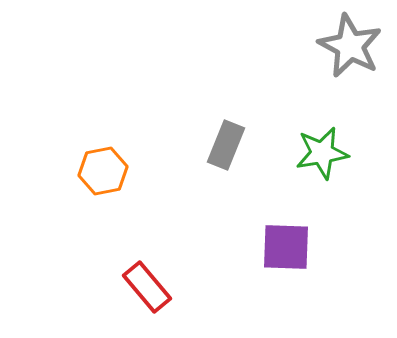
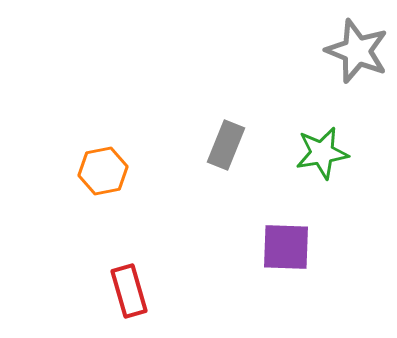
gray star: moved 7 px right, 5 px down; rotated 6 degrees counterclockwise
red rectangle: moved 18 px left, 4 px down; rotated 24 degrees clockwise
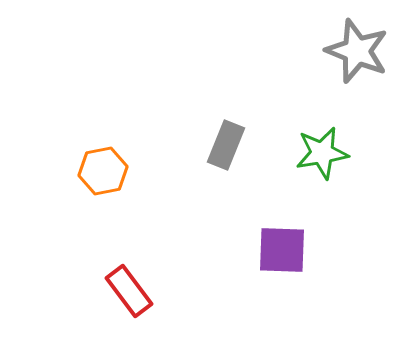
purple square: moved 4 px left, 3 px down
red rectangle: rotated 21 degrees counterclockwise
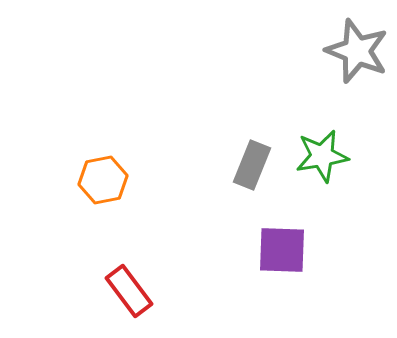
gray rectangle: moved 26 px right, 20 px down
green star: moved 3 px down
orange hexagon: moved 9 px down
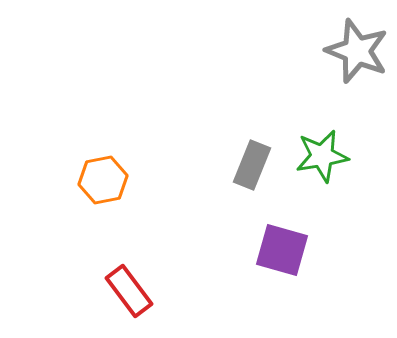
purple square: rotated 14 degrees clockwise
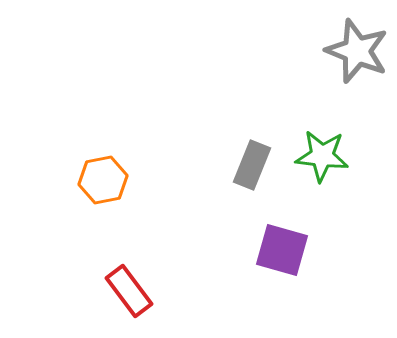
green star: rotated 16 degrees clockwise
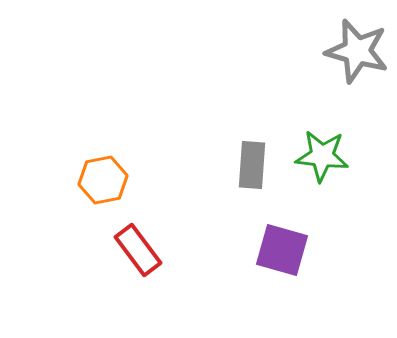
gray star: rotated 6 degrees counterclockwise
gray rectangle: rotated 18 degrees counterclockwise
red rectangle: moved 9 px right, 41 px up
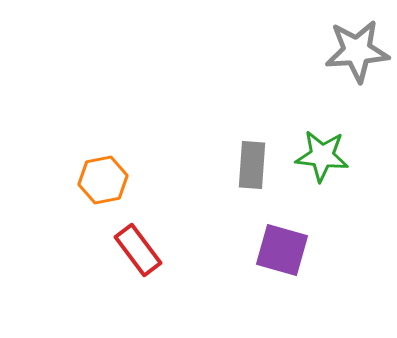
gray star: rotated 20 degrees counterclockwise
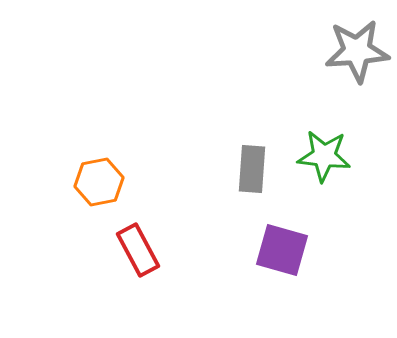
green star: moved 2 px right
gray rectangle: moved 4 px down
orange hexagon: moved 4 px left, 2 px down
red rectangle: rotated 9 degrees clockwise
